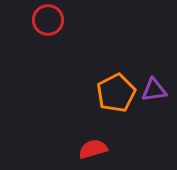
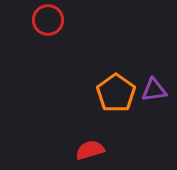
orange pentagon: rotated 9 degrees counterclockwise
red semicircle: moved 3 px left, 1 px down
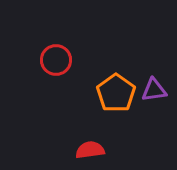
red circle: moved 8 px right, 40 px down
red semicircle: rotated 8 degrees clockwise
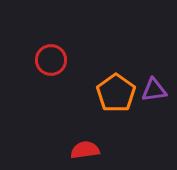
red circle: moved 5 px left
red semicircle: moved 5 px left
